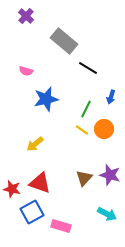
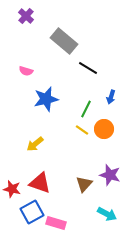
brown triangle: moved 6 px down
pink rectangle: moved 5 px left, 3 px up
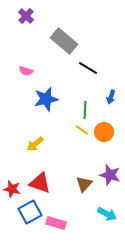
green line: moved 1 px left, 1 px down; rotated 24 degrees counterclockwise
orange circle: moved 3 px down
blue square: moved 2 px left
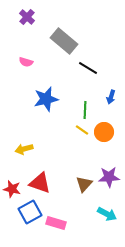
purple cross: moved 1 px right, 1 px down
pink semicircle: moved 9 px up
yellow arrow: moved 11 px left, 5 px down; rotated 24 degrees clockwise
purple star: moved 1 px left, 2 px down; rotated 20 degrees counterclockwise
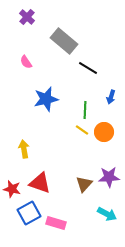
pink semicircle: rotated 40 degrees clockwise
yellow arrow: rotated 96 degrees clockwise
blue square: moved 1 px left, 1 px down
